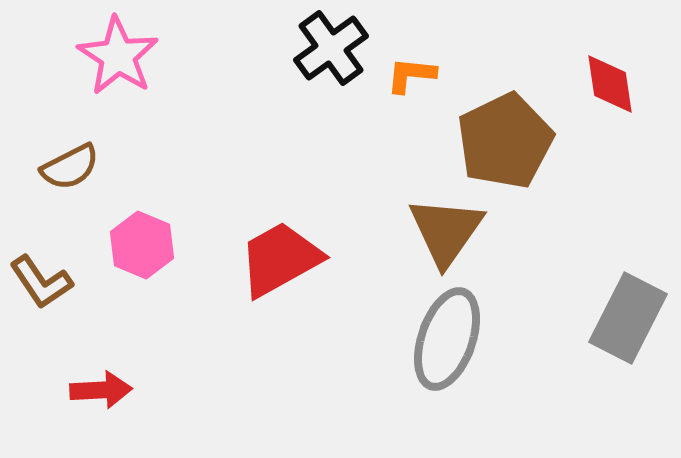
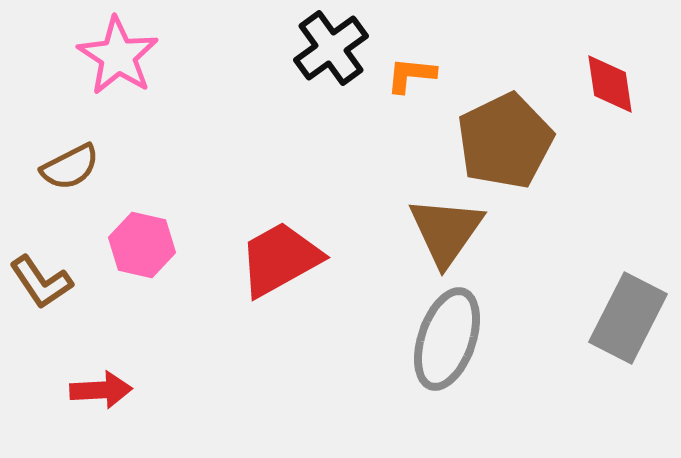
pink hexagon: rotated 10 degrees counterclockwise
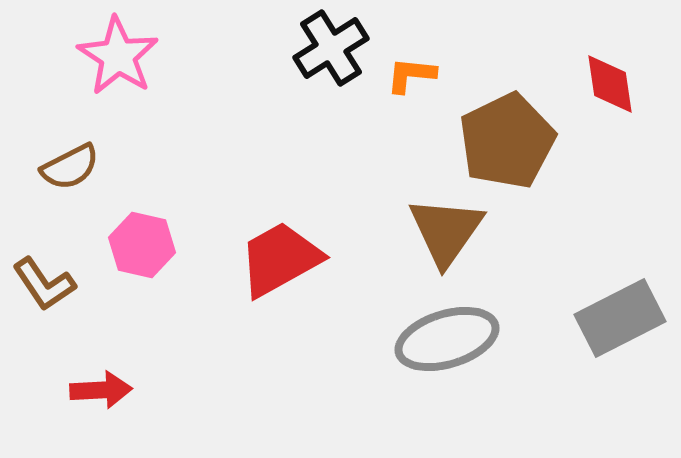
black cross: rotated 4 degrees clockwise
brown pentagon: moved 2 px right
brown L-shape: moved 3 px right, 2 px down
gray rectangle: moved 8 px left; rotated 36 degrees clockwise
gray ellipse: rotated 54 degrees clockwise
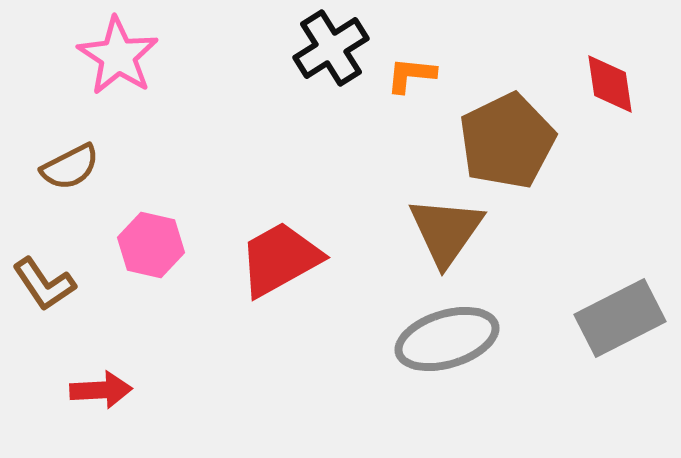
pink hexagon: moved 9 px right
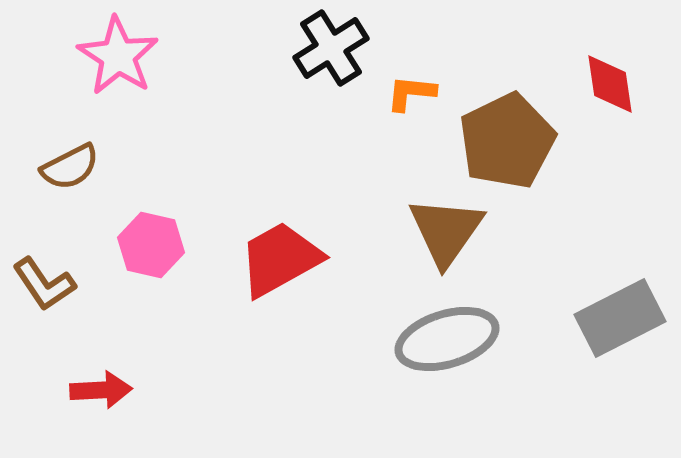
orange L-shape: moved 18 px down
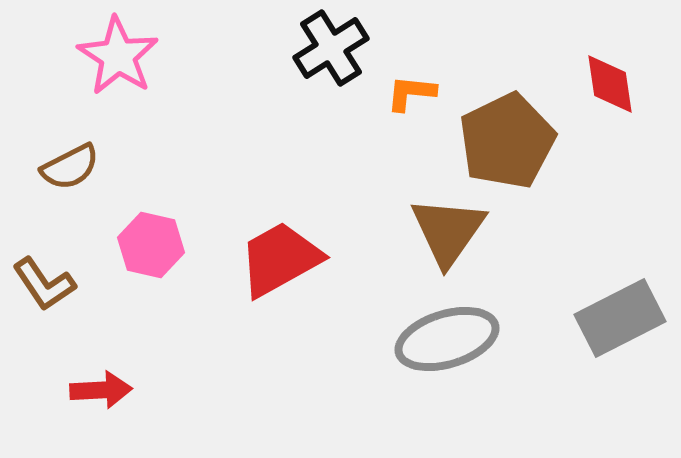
brown triangle: moved 2 px right
